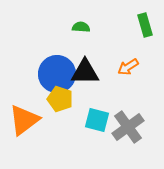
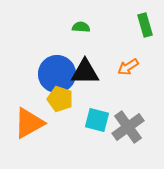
orange triangle: moved 5 px right, 3 px down; rotated 8 degrees clockwise
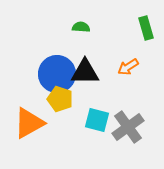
green rectangle: moved 1 px right, 3 px down
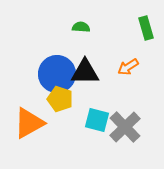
gray cross: moved 3 px left; rotated 8 degrees counterclockwise
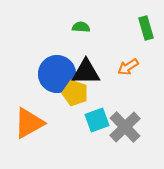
black triangle: moved 1 px right
yellow pentagon: moved 15 px right, 6 px up
cyan square: rotated 35 degrees counterclockwise
